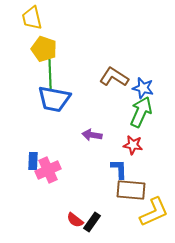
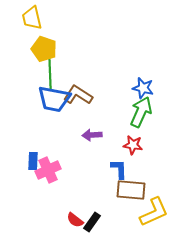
brown L-shape: moved 36 px left, 18 px down
purple arrow: rotated 12 degrees counterclockwise
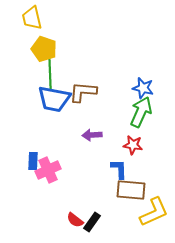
brown L-shape: moved 5 px right, 3 px up; rotated 28 degrees counterclockwise
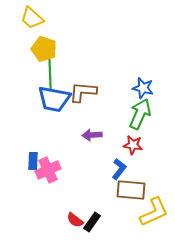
yellow trapezoid: rotated 35 degrees counterclockwise
green arrow: moved 1 px left, 2 px down
blue L-shape: rotated 40 degrees clockwise
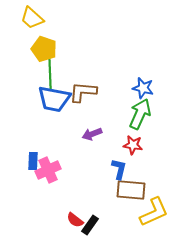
purple arrow: moved 1 px up; rotated 18 degrees counterclockwise
blue L-shape: rotated 25 degrees counterclockwise
black rectangle: moved 2 px left, 3 px down
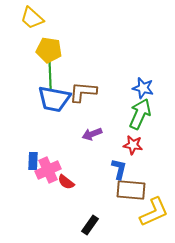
yellow pentagon: moved 5 px right, 1 px down; rotated 10 degrees counterclockwise
red semicircle: moved 9 px left, 38 px up
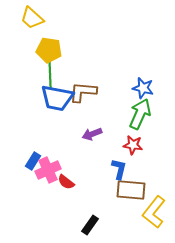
blue trapezoid: moved 3 px right, 1 px up
blue rectangle: rotated 30 degrees clockwise
yellow L-shape: rotated 152 degrees clockwise
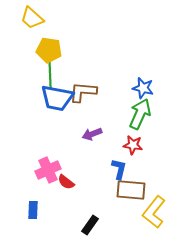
blue rectangle: moved 49 px down; rotated 30 degrees counterclockwise
